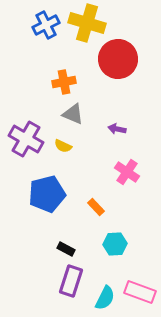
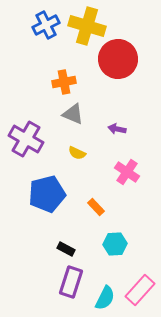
yellow cross: moved 3 px down
yellow semicircle: moved 14 px right, 7 px down
purple rectangle: moved 1 px down
pink rectangle: moved 2 px up; rotated 68 degrees counterclockwise
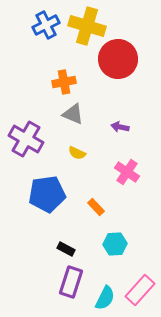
purple arrow: moved 3 px right, 2 px up
blue pentagon: rotated 6 degrees clockwise
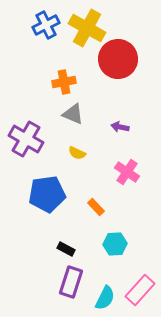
yellow cross: moved 2 px down; rotated 12 degrees clockwise
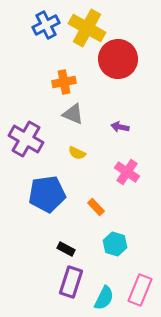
cyan hexagon: rotated 20 degrees clockwise
pink rectangle: rotated 20 degrees counterclockwise
cyan semicircle: moved 1 px left
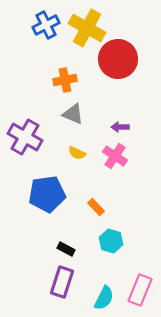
orange cross: moved 1 px right, 2 px up
purple arrow: rotated 12 degrees counterclockwise
purple cross: moved 1 px left, 2 px up
pink cross: moved 12 px left, 16 px up
cyan hexagon: moved 4 px left, 3 px up
purple rectangle: moved 9 px left
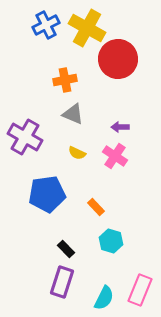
black rectangle: rotated 18 degrees clockwise
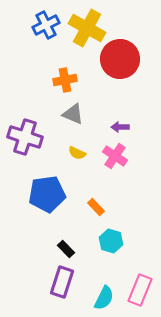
red circle: moved 2 px right
purple cross: rotated 12 degrees counterclockwise
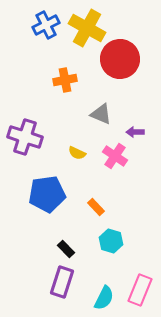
gray triangle: moved 28 px right
purple arrow: moved 15 px right, 5 px down
